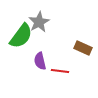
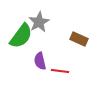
brown rectangle: moved 4 px left, 9 px up
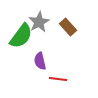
brown rectangle: moved 11 px left, 12 px up; rotated 24 degrees clockwise
red line: moved 2 px left, 8 px down
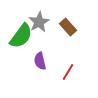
red line: moved 10 px right, 7 px up; rotated 66 degrees counterclockwise
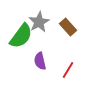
red line: moved 2 px up
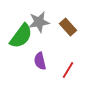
gray star: rotated 20 degrees clockwise
